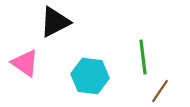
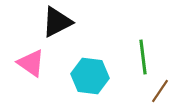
black triangle: moved 2 px right
pink triangle: moved 6 px right
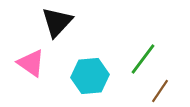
black triangle: rotated 20 degrees counterclockwise
green line: moved 2 px down; rotated 44 degrees clockwise
cyan hexagon: rotated 12 degrees counterclockwise
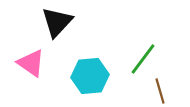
brown line: rotated 50 degrees counterclockwise
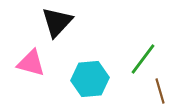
pink triangle: rotated 20 degrees counterclockwise
cyan hexagon: moved 3 px down
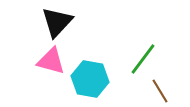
pink triangle: moved 20 px right, 2 px up
cyan hexagon: rotated 15 degrees clockwise
brown line: rotated 15 degrees counterclockwise
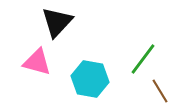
pink triangle: moved 14 px left, 1 px down
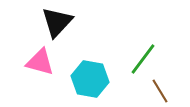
pink triangle: moved 3 px right
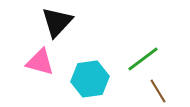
green line: rotated 16 degrees clockwise
cyan hexagon: rotated 18 degrees counterclockwise
brown line: moved 2 px left
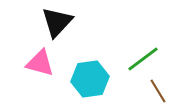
pink triangle: moved 1 px down
